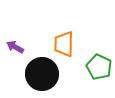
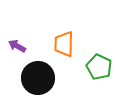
purple arrow: moved 2 px right, 1 px up
black circle: moved 4 px left, 4 px down
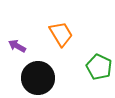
orange trapezoid: moved 3 px left, 10 px up; rotated 148 degrees clockwise
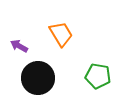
purple arrow: moved 2 px right
green pentagon: moved 1 px left, 9 px down; rotated 15 degrees counterclockwise
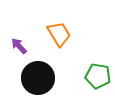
orange trapezoid: moved 2 px left
purple arrow: rotated 18 degrees clockwise
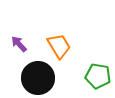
orange trapezoid: moved 12 px down
purple arrow: moved 2 px up
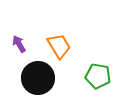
purple arrow: rotated 12 degrees clockwise
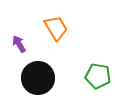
orange trapezoid: moved 3 px left, 18 px up
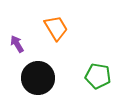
purple arrow: moved 2 px left
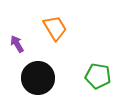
orange trapezoid: moved 1 px left
